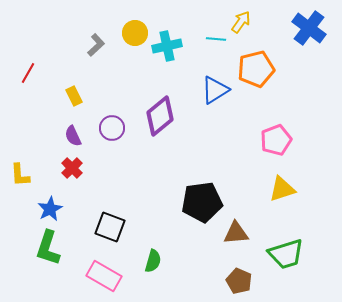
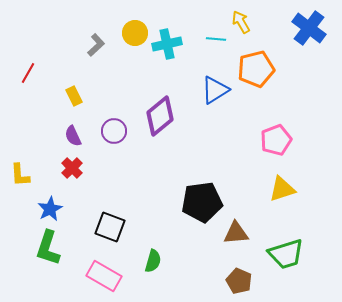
yellow arrow: rotated 65 degrees counterclockwise
cyan cross: moved 2 px up
purple circle: moved 2 px right, 3 px down
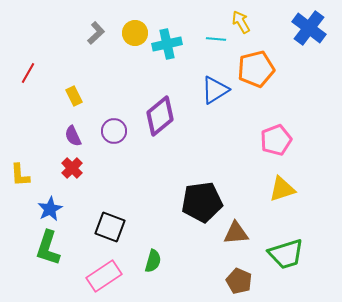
gray L-shape: moved 12 px up
pink rectangle: rotated 64 degrees counterclockwise
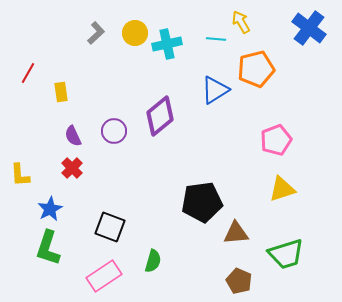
yellow rectangle: moved 13 px left, 4 px up; rotated 18 degrees clockwise
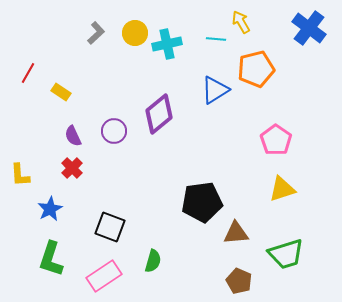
yellow rectangle: rotated 48 degrees counterclockwise
purple diamond: moved 1 px left, 2 px up
pink pentagon: rotated 16 degrees counterclockwise
green L-shape: moved 3 px right, 11 px down
